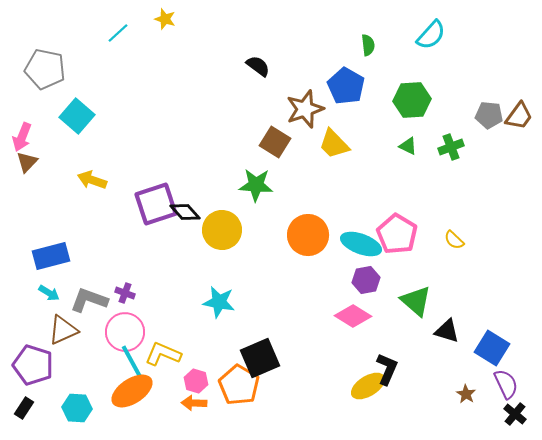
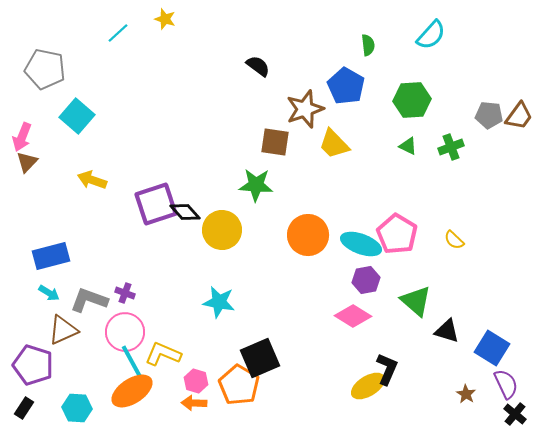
brown square at (275, 142): rotated 24 degrees counterclockwise
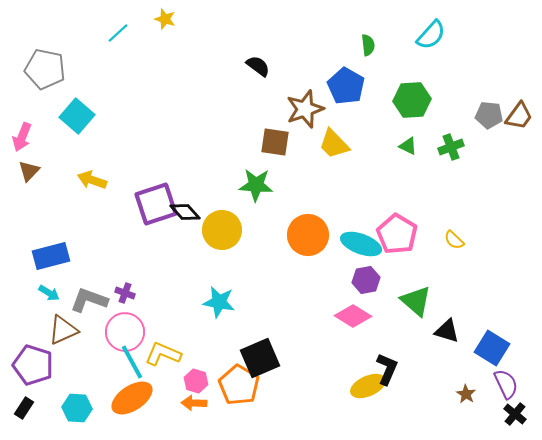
brown triangle at (27, 162): moved 2 px right, 9 px down
yellow ellipse at (368, 386): rotated 8 degrees clockwise
orange ellipse at (132, 391): moved 7 px down
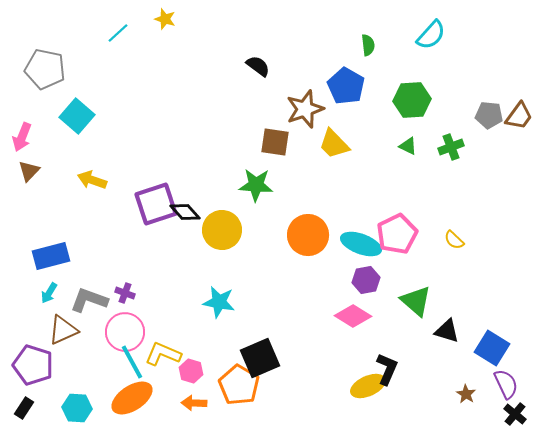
pink pentagon at (397, 234): rotated 15 degrees clockwise
cyan arrow at (49, 293): rotated 90 degrees clockwise
pink hexagon at (196, 381): moved 5 px left, 10 px up
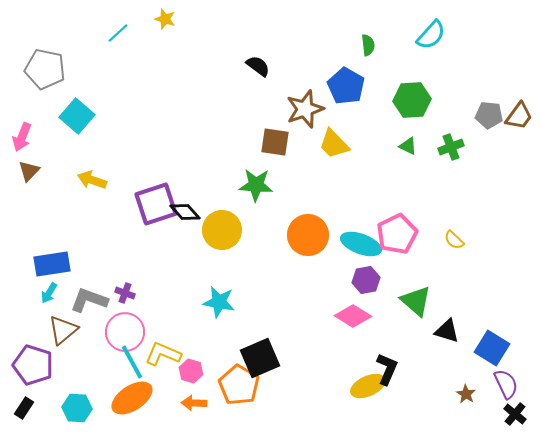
blue rectangle at (51, 256): moved 1 px right, 8 px down; rotated 6 degrees clockwise
brown triangle at (63, 330): rotated 16 degrees counterclockwise
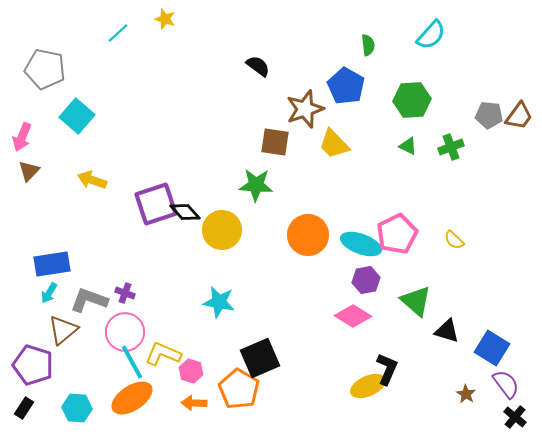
purple semicircle at (506, 384): rotated 12 degrees counterclockwise
orange pentagon at (239, 385): moved 4 px down
black cross at (515, 414): moved 3 px down
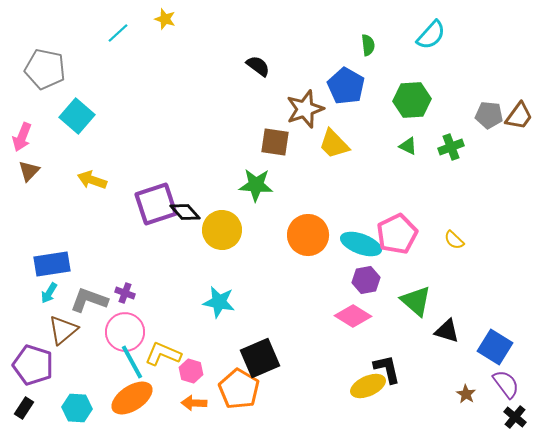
blue square at (492, 348): moved 3 px right, 1 px up
black L-shape at (387, 369): rotated 36 degrees counterclockwise
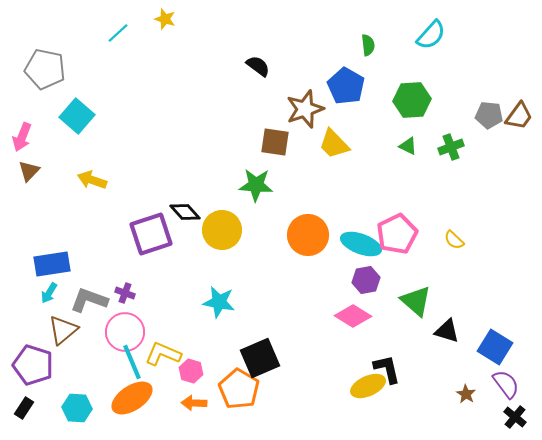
purple square at (156, 204): moved 5 px left, 30 px down
cyan line at (132, 362): rotated 6 degrees clockwise
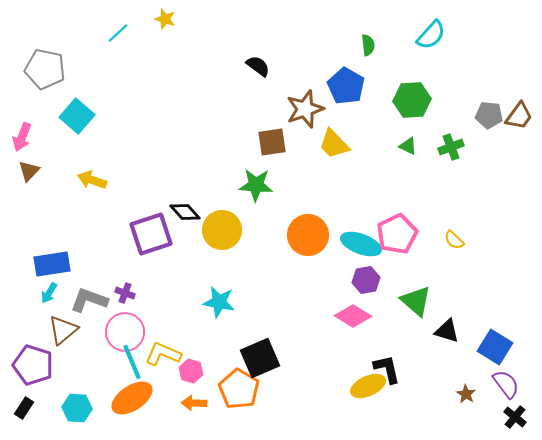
brown square at (275, 142): moved 3 px left; rotated 16 degrees counterclockwise
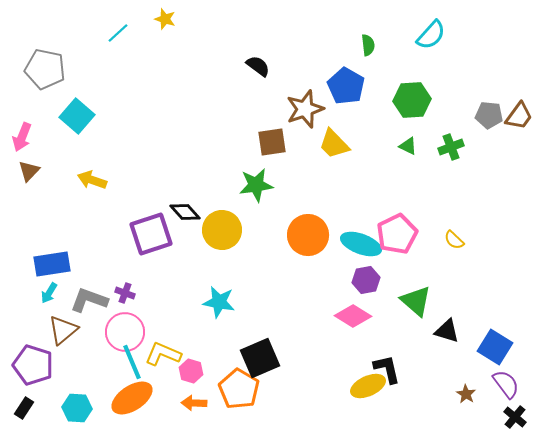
green star at (256, 185): rotated 12 degrees counterclockwise
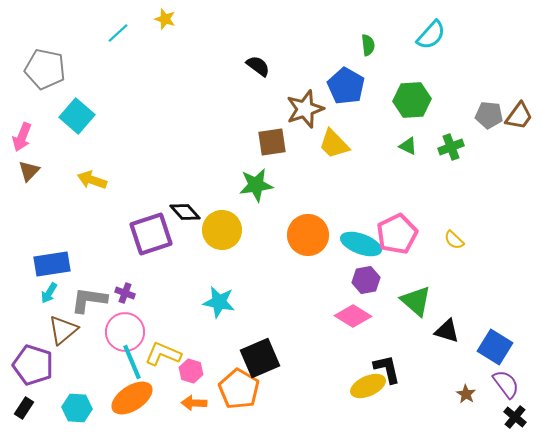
gray L-shape at (89, 300): rotated 12 degrees counterclockwise
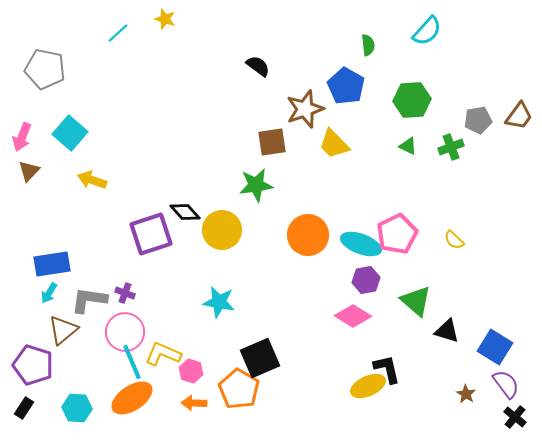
cyan semicircle at (431, 35): moved 4 px left, 4 px up
gray pentagon at (489, 115): moved 11 px left, 5 px down; rotated 16 degrees counterclockwise
cyan square at (77, 116): moved 7 px left, 17 px down
